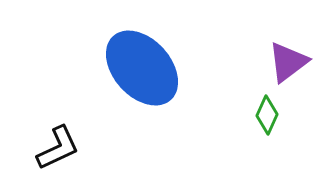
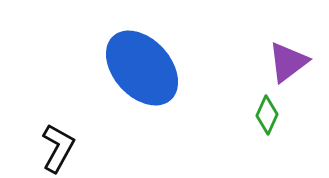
black L-shape: rotated 36 degrees counterclockwise
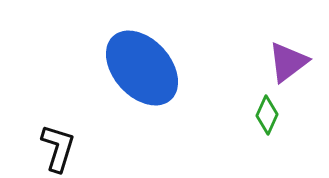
black L-shape: rotated 12 degrees counterclockwise
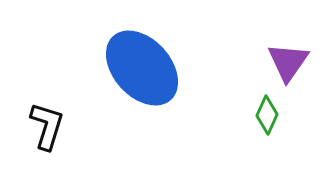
purple triangle: rotated 18 degrees counterclockwise
black L-shape: moved 11 px left, 22 px up
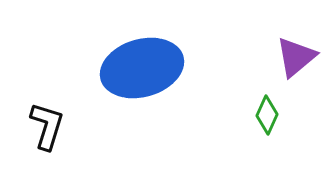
purple triangle: moved 8 px right, 5 px up; rotated 15 degrees clockwise
blue ellipse: rotated 64 degrees counterclockwise
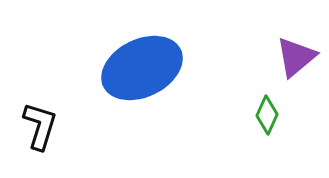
blue ellipse: rotated 10 degrees counterclockwise
black L-shape: moved 7 px left
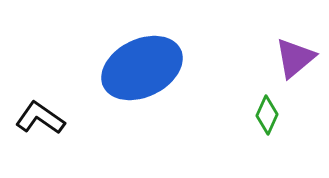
purple triangle: moved 1 px left, 1 px down
black L-shape: moved 8 px up; rotated 72 degrees counterclockwise
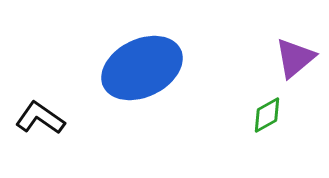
green diamond: rotated 36 degrees clockwise
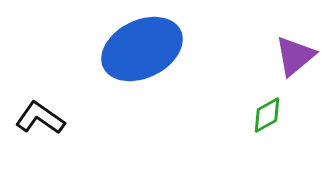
purple triangle: moved 2 px up
blue ellipse: moved 19 px up
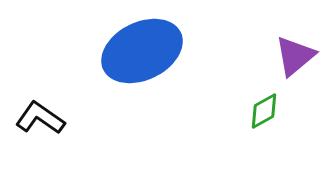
blue ellipse: moved 2 px down
green diamond: moved 3 px left, 4 px up
